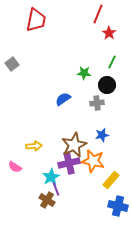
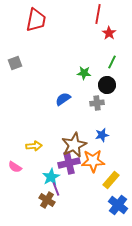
red line: rotated 12 degrees counterclockwise
gray square: moved 3 px right, 1 px up; rotated 16 degrees clockwise
orange star: rotated 15 degrees counterclockwise
blue cross: moved 1 px up; rotated 24 degrees clockwise
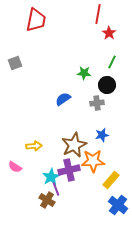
purple cross: moved 7 px down
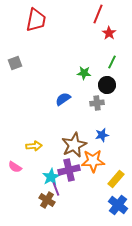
red line: rotated 12 degrees clockwise
yellow rectangle: moved 5 px right, 1 px up
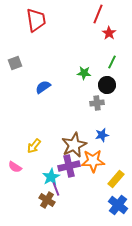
red trapezoid: rotated 20 degrees counterclockwise
blue semicircle: moved 20 px left, 12 px up
yellow arrow: rotated 133 degrees clockwise
purple cross: moved 4 px up
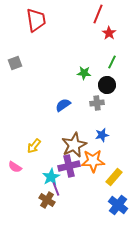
blue semicircle: moved 20 px right, 18 px down
yellow rectangle: moved 2 px left, 2 px up
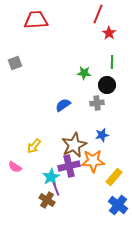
red trapezoid: rotated 85 degrees counterclockwise
green line: rotated 24 degrees counterclockwise
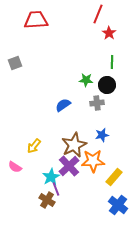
green star: moved 2 px right, 7 px down
purple cross: rotated 30 degrees counterclockwise
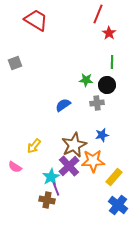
red trapezoid: rotated 35 degrees clockwise
brown cross: rotated 21 degrees counterclockwise
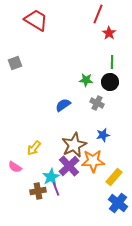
black circle: moved 3 px right, 3 px up
gray cross: rotated 32 degrees clockwise
blue star: moved 1 px right
yellow arrow: moved 2 px down
brown cross: moved 9 px left, 9 px up; rotated 21 degrees counterclockwise
blue cross: moved 2 px up
